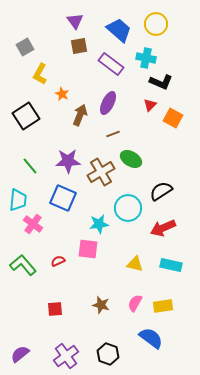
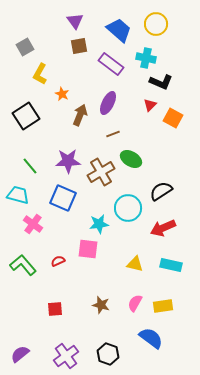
cyan trapezoid: moved 5 px up; rotated 80 degrees counterclockwise
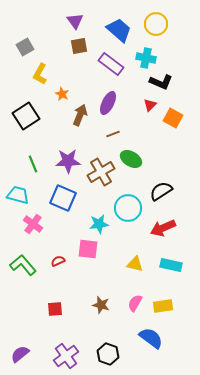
green line: moved 3 px right, 2 px up; rotated 18 degrees clockwise
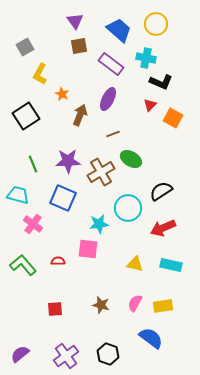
purple ellipse: moved 4 px up
red semicircle: rotated 24 degrees clockwise
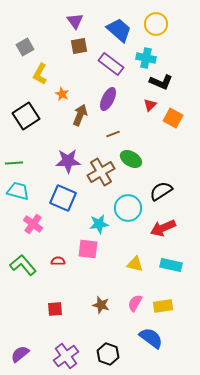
green line: moved 19 px left, 1 px up; rotated 72 degrees counterclockwise
cyan trapezoid: moved 4 px up
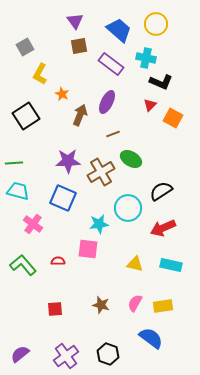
purple ellipse: moved 1 px left, 3 px down
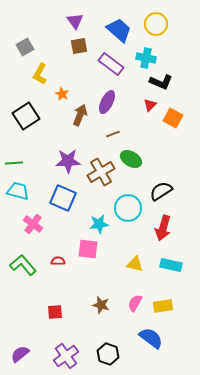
red arrow: rotated 50 degrees counterclockwise
red square: moved 3 px down
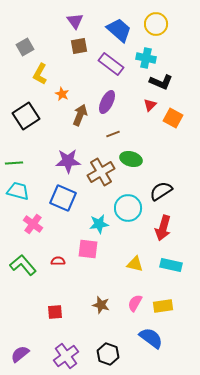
green ellipse: rotated 15 degrees counterclockwise
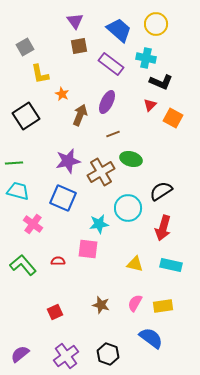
yellow L-shape: rotated 40 degrees counterclockwise
purple star: rotated 10 degrees counterclockwise
red square: rotated 21 degrees counterclockwise
